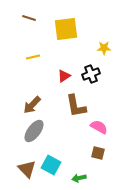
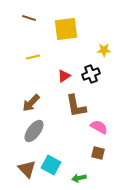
yellow star: moved 2 px down
brown arrow: moved 1 px left, 2 px up
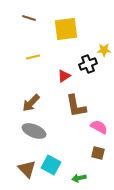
black cross: moved 3 px left, 10 px up
gray ellipse: rotated 75 degrees clockwise
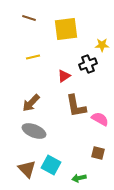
yellow star: moved 2 px left, 5 px up
pink semicircle: moved 1 px right, 8 px up
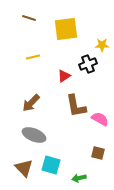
gray ellipse: moved 4 px down
cyan square: rotated 12 degrees counterclockwise
brown triangle: moved 3 px left, 1 px up
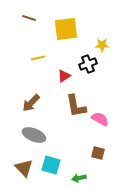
yellow line: moved 5 px right, 1 px down
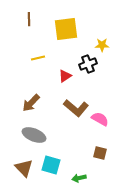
brown line: moved 1 px down; rotated 72 degrees clockwise
red triangle: moved 1 px right
brown L-shape: moved 2 px down; rotated 40 degrees counterclockwise
brown square: moved 2 px right
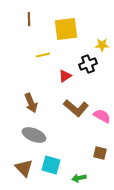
yellow line: moved 5 px right, 3 px up
brown arrow: rotated 66 degrees counterclockwise
pink semicircle: moved 2 px right, 3 px up
